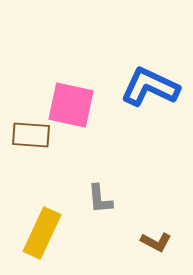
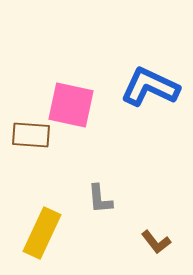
brown L-shape: rotated 24 degrees clockwise
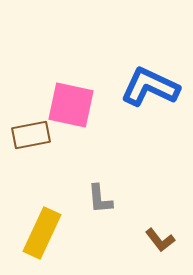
brown rectangle: rotated 15 degrees counterclockwise
brown L-shape: moved 4 px right, 2 px up
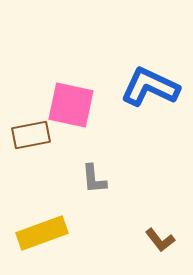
gray L-shape: moved 6 px left, 20 px up
yellow rectangle: rotated 45 degrees clockwise
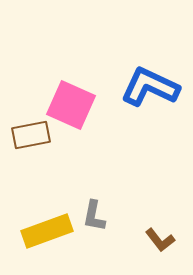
pink square: rotated 12 degrees clockwise
gray L-shape: moved 37 px down; rotated 16 degrees clockwise
yellow rectangle: moved 5 px right, 2 px up
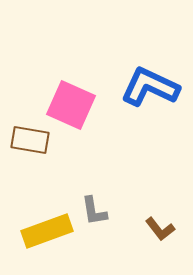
brown rectangle: moved 1 px left, 5 px down; rotated 21 degrees clockwise
gray L-shape: moved 5 px up; rotated 20 degrees counterclockwise
brown L-shape: moved 11 px up
